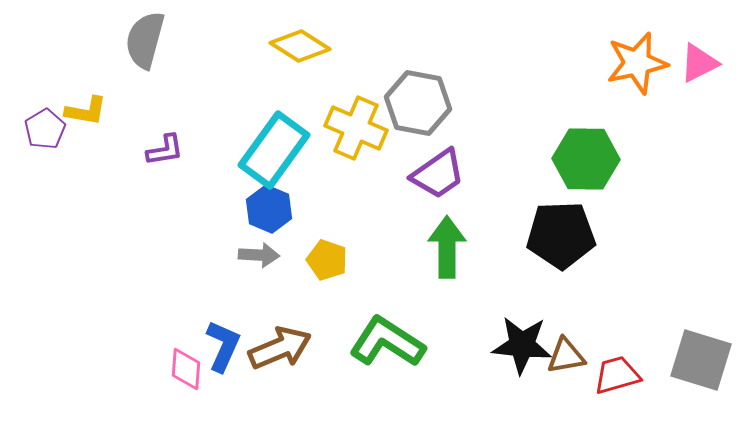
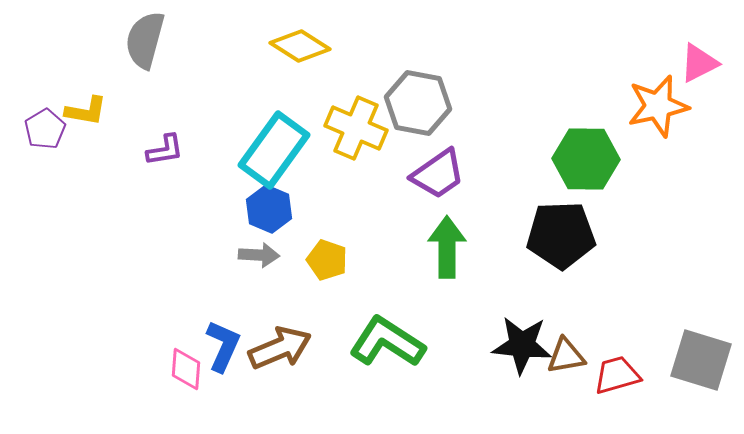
orange star: moved 21 px right, 43 px down
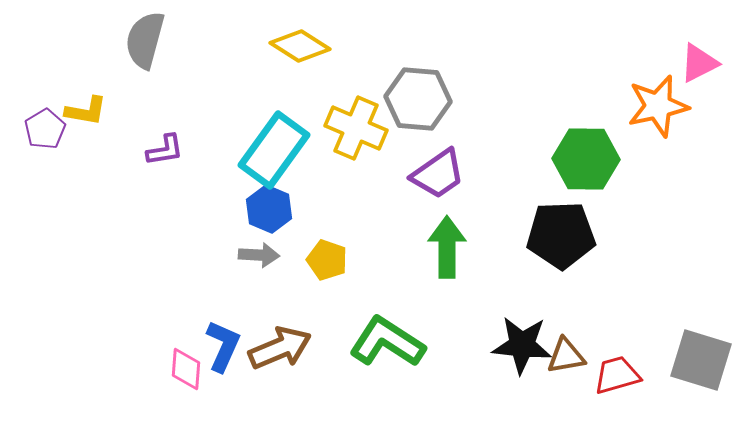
gray hexagon: moved 4 px up; rotated 6 degrees counterclockwise
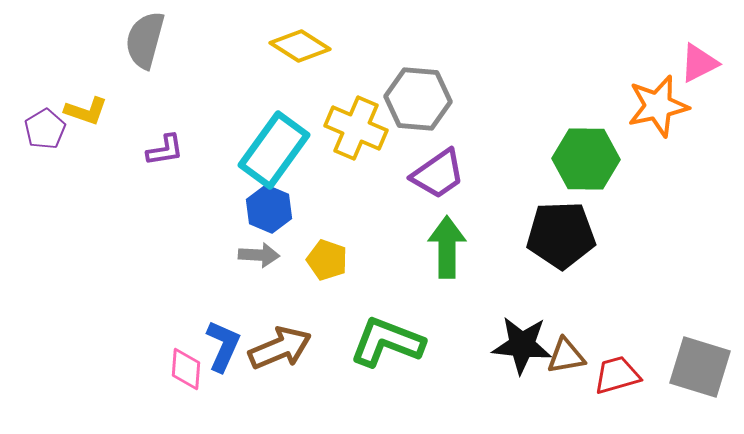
yellow L-shape: rotated 9 degrees clockwise
green L-shape: rotated 12 degrees counterclockwise
gray square: moved 1 px left, 7 px down
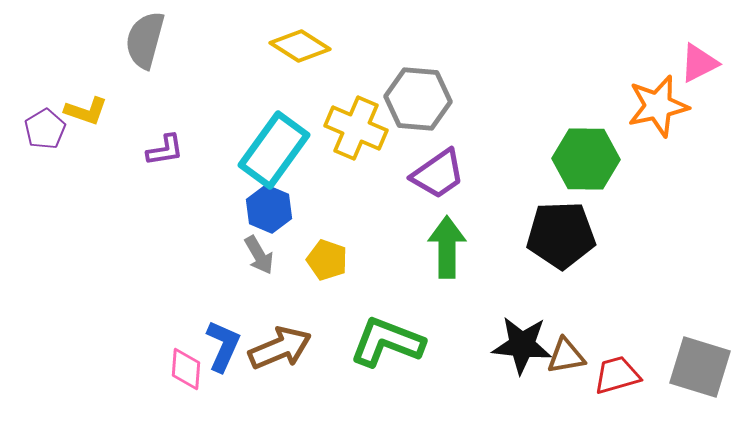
gray arrow: rotated 57 degrees clockwise
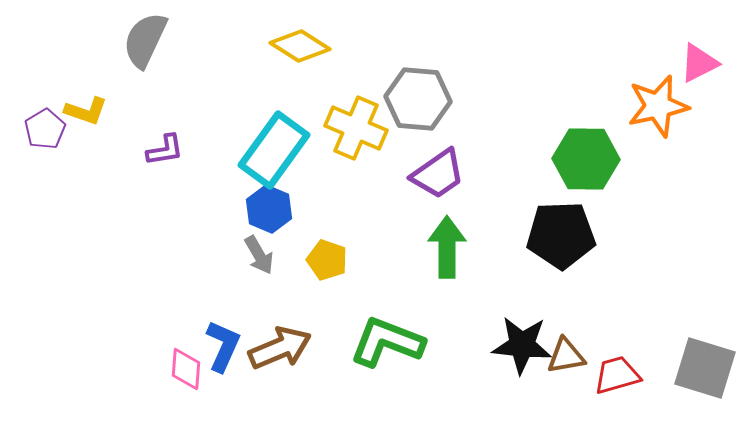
gray semicircle: rotated 10 degrees clockwise
gray square: moved 5 px right, 1 px down
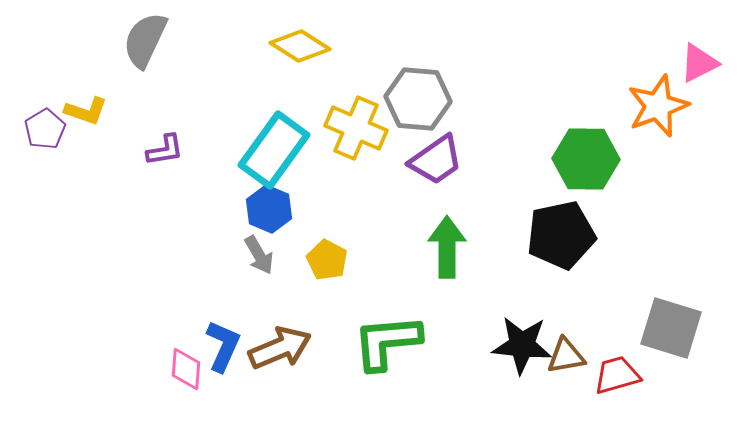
orange star: rotated 8 degrees counterclockwise
purple trapezoid: moved 2 px left, 14 px up
black pentagon: rotated 10 degrees counterclockwise
yellow pentagon: rotated 9 degrees clockwise
green L-shape: rotated 26 degrees counterclockwise
gray square: moved 34 px left, 40 px up
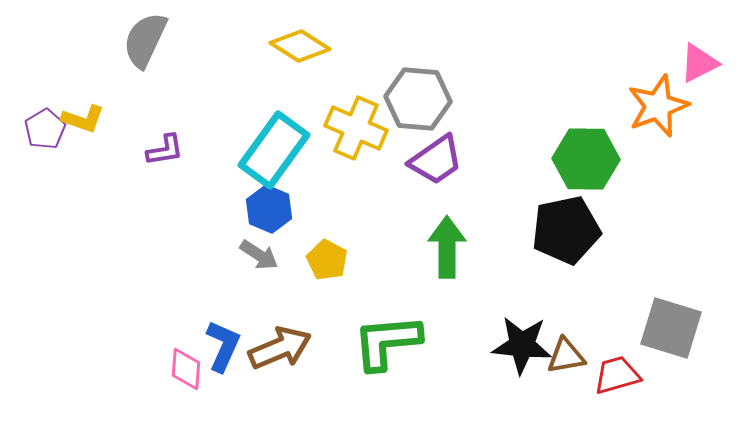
yellow L-shape: moved 3 px left, 8 px down
black pentagon: moved 5 px right, 5 px up
gray arrow: rotated 27 degrees counterclockwise
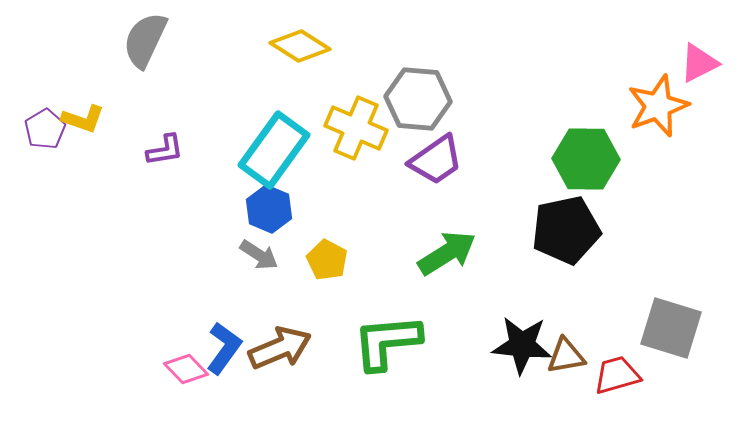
green arrow: moved 6 px down; rotated 58 degrees clockwise
blue L-shape: moved 1 px right, 2 px down; rotated 12 degrees clockwise
pink diamond: rotated 48 degrees counterclockwise
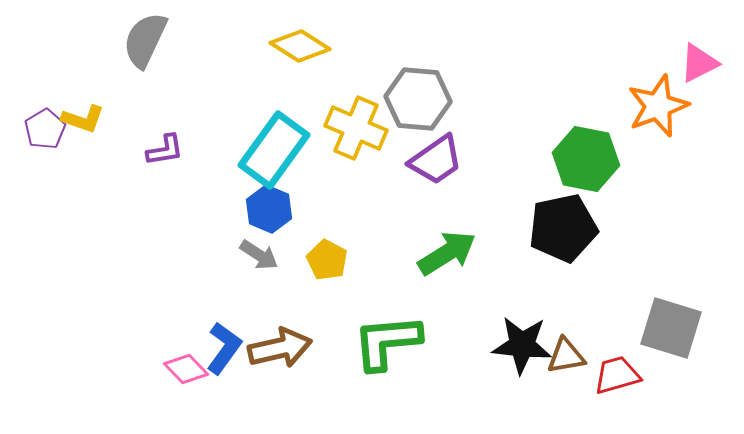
green hexagon: rotated 10 degrees clockwise
black pentagon: moved 3 px left, 2 px up
brown arrow: rotated 10 degrees clockwise
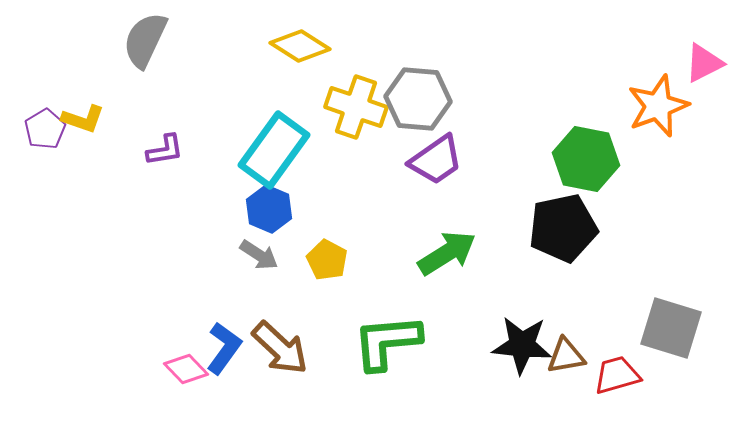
pink triangle: moved 5 px right
yellow cross: moved 21 px up; rotated 4 degrees counterclockwise
brown arrow: rotated 56 degrees clockwise
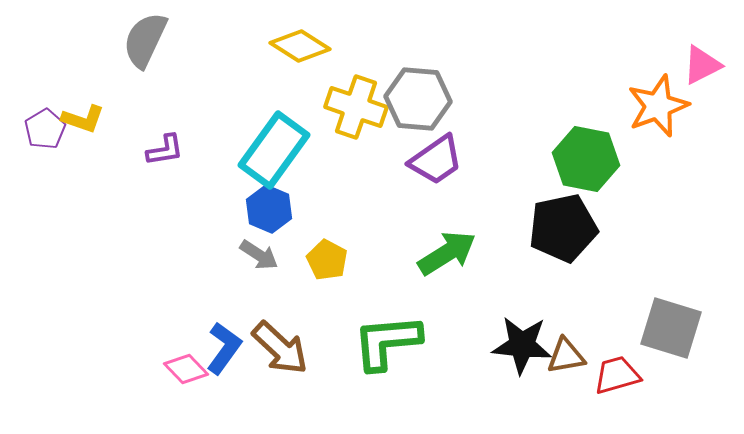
pink triangle: moved 2 px left, 2 px down
